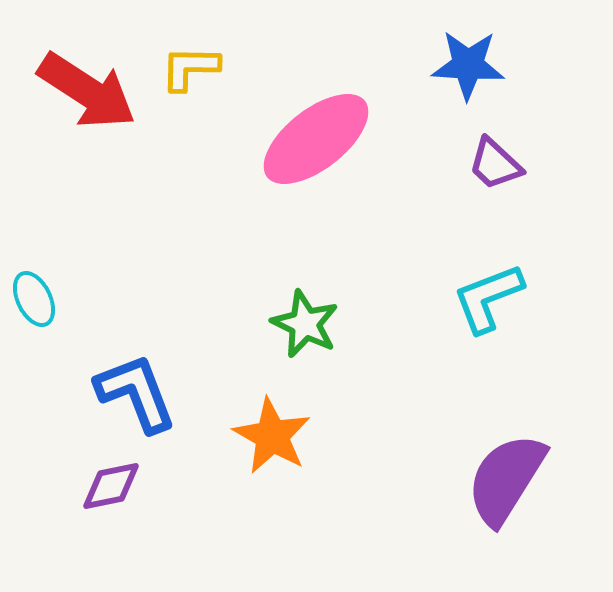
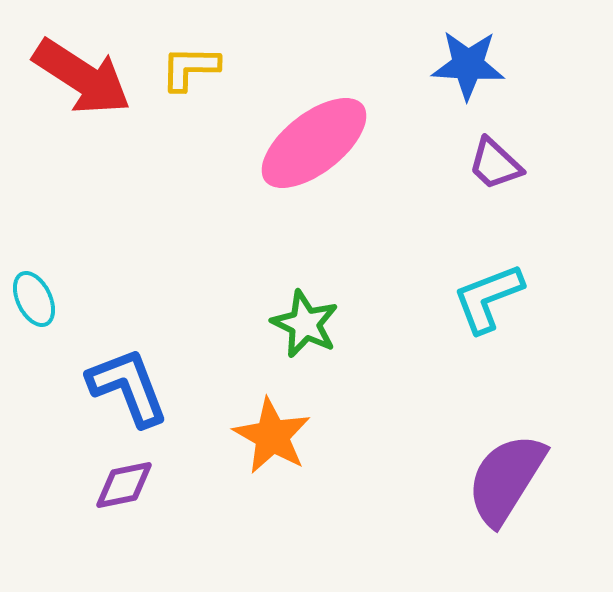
red arrow: moved 5 px left, 14 px up
pink ellipse: moved 2 px left, 4 px down
blue L-shape: moved 8 px left, 6 px up
purple diamond: moved 13 px right, 1 px up
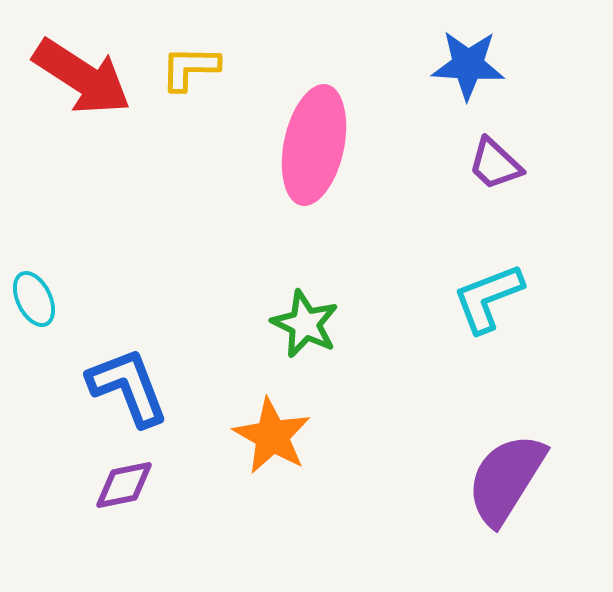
pink ellipse: moved 2 px down; rotated 40 degrees counterclockwise
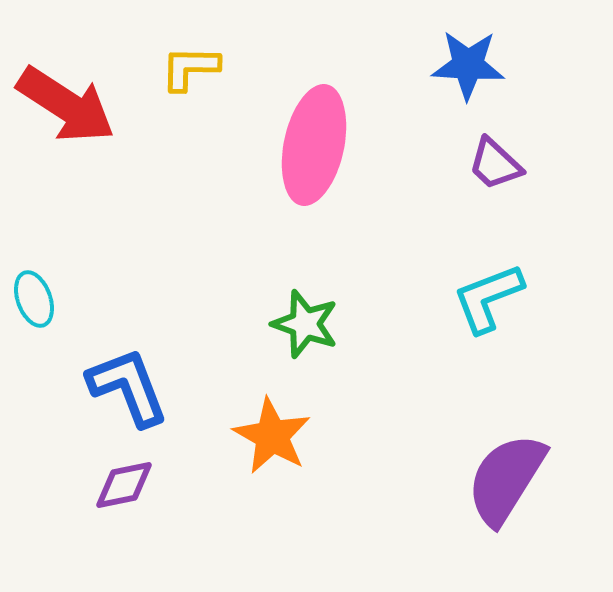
red arrow: moved 16 px left, 28 px down
cyan ellipse: rotated 6 degrees clockwise
green star: rotated 6 degrees counterclockwise
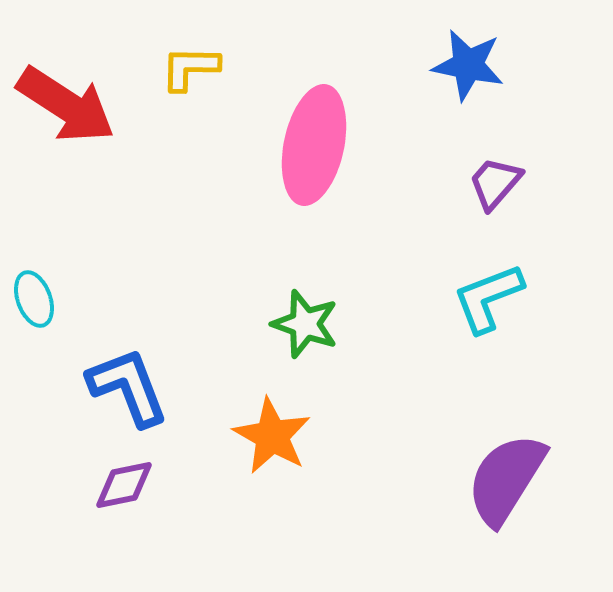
blue star: rotated 8 degrees clockwise
purple trapezoid: moved 19 px down; rotated 88 degrees clockwise
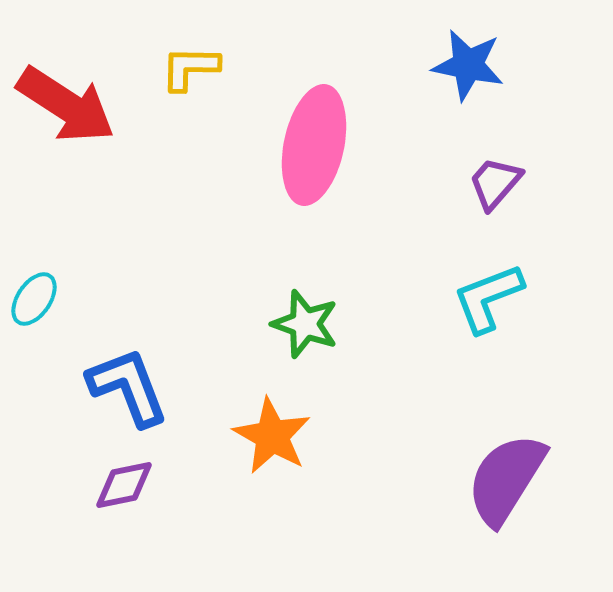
cyan ellipse: rotated 54 degrees clockwise
